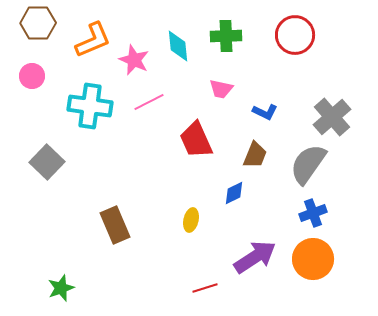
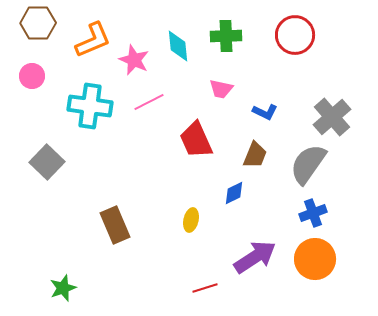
orange circle: moved 2 px right
green star: moved 2 px right
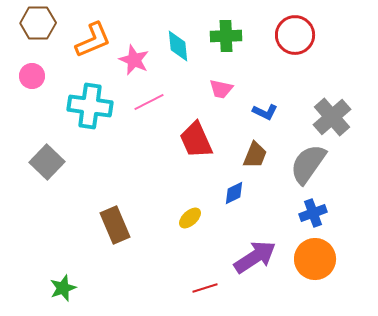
yellow ellipse: moved 1 px left, 2 px up; rotated 35 degrees clockwise
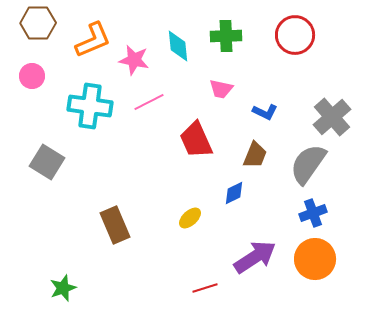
pink star: rotated 12 degrees counterclockwise
gray square: rotated 12 degrees counterclockwise
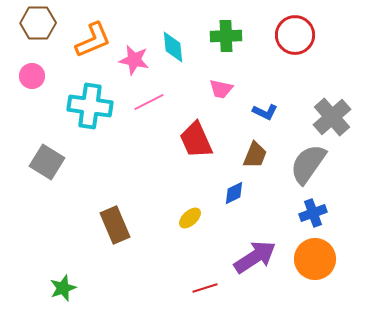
cyan diamond: moved 5 px left, 1 px down
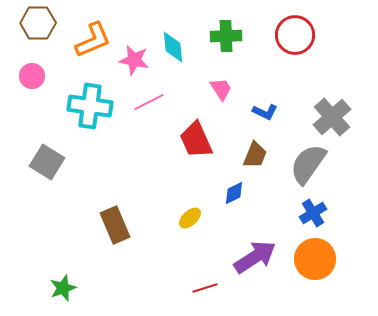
pink trapezoid: rotated 135 degrees counterclockwise
blue cross: rotated 12 degrees counterclockwise
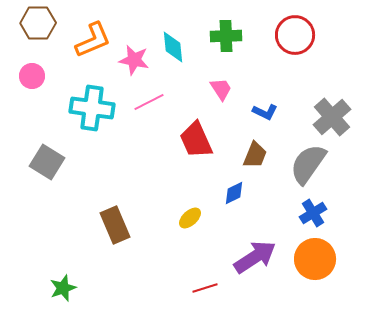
cyan cross: moved 2 px right, 2 px down
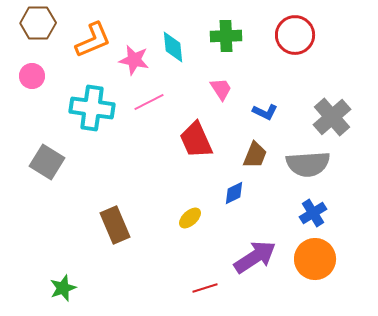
gray semicircle: rotated 129 degrees counterclockwise
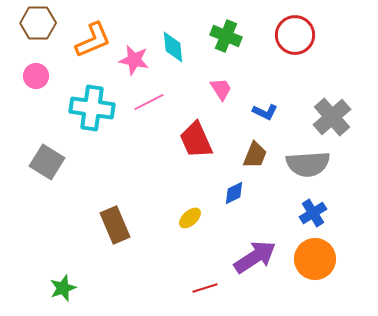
green cross: rotated 24 degrees clockwise
pink circle: moved 4 px right
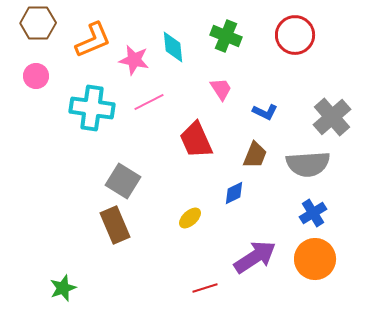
gray square: moved 76 px right, 19 px down
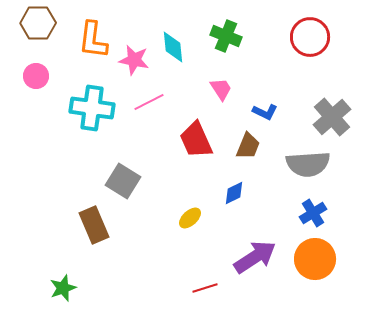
red circle: moved 15 px right, 2 px down
orange L-shape: rotated 120 degrees clockwise
brown trapezoid: moved 7 px left, 9 px up
brown rectangle: moved 21 px left
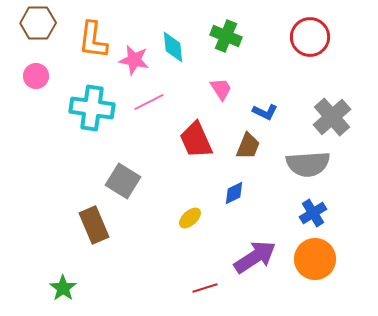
green star: rotated 16 degrees counterclockwise
